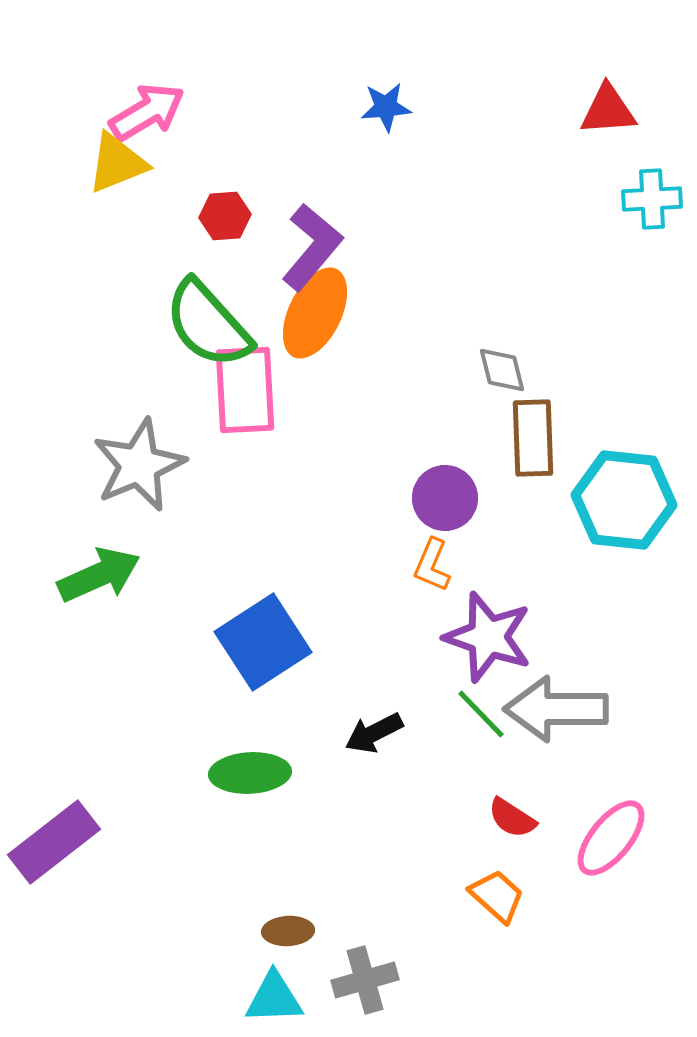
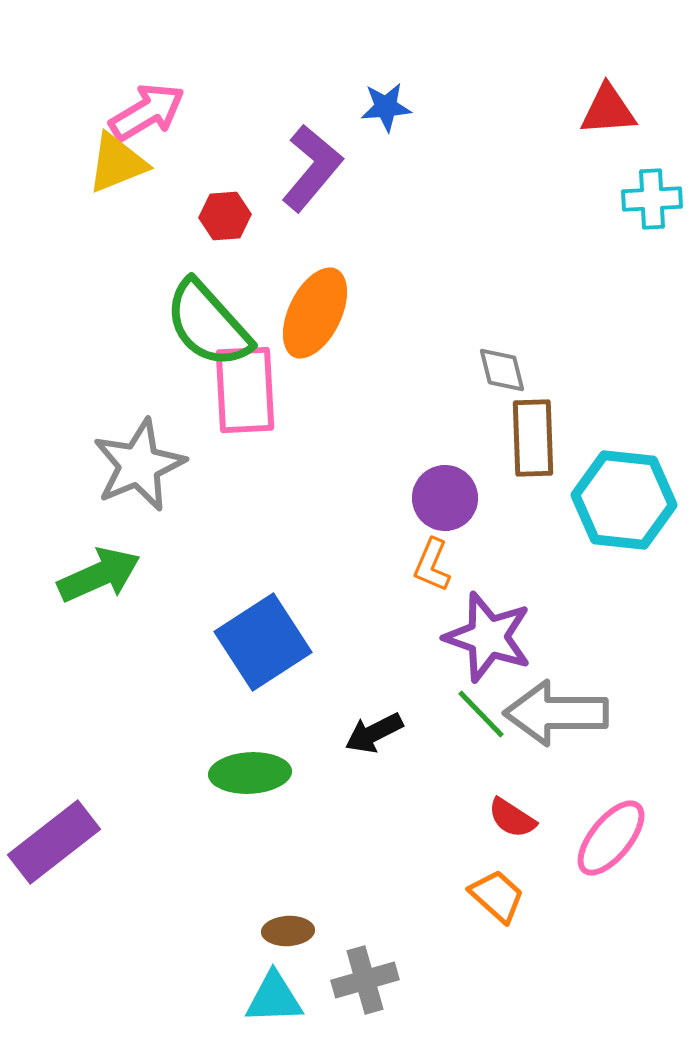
purple L-shape: moved 79 px up
gray arrow: moved 4 px down
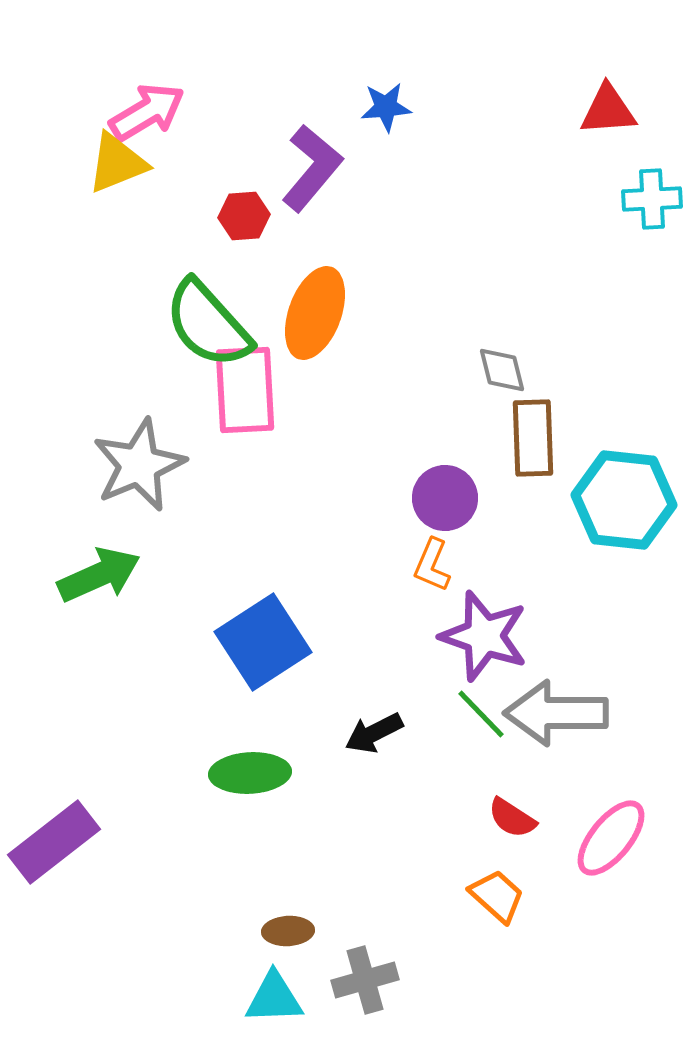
red hexagon: moved 19 px right
orange ellipse: rotated 6 degrees counterclockwise
purple star: moved 4 px left, 1 px up
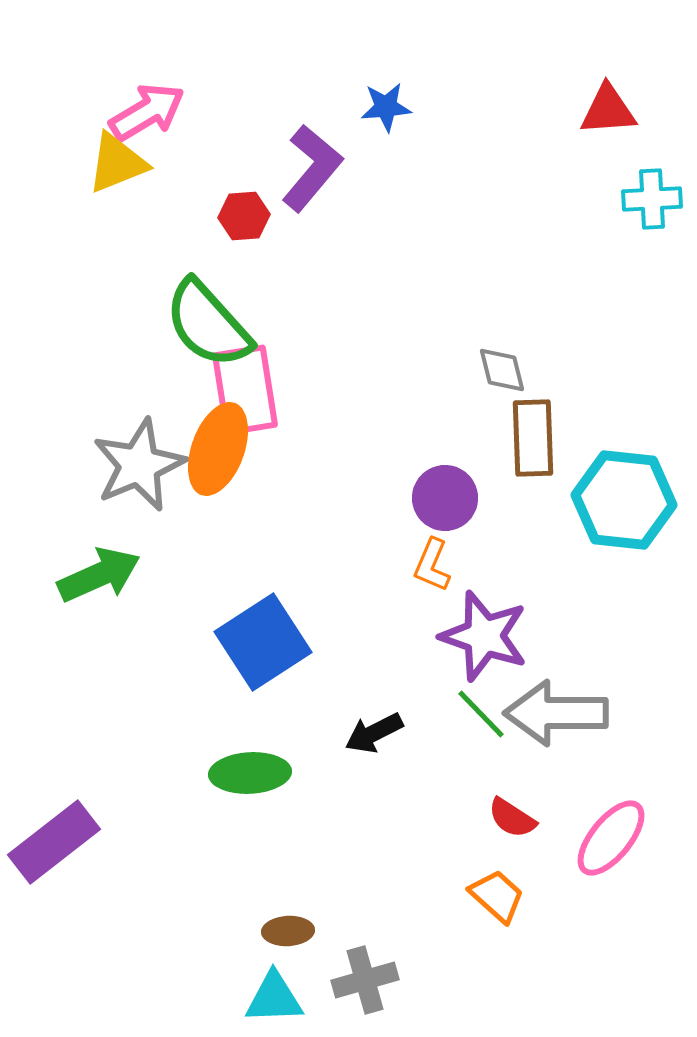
orange ellipse: moved 97 px left, 136 px down
pink rectangle: rotated 6 degrees counterclockwise
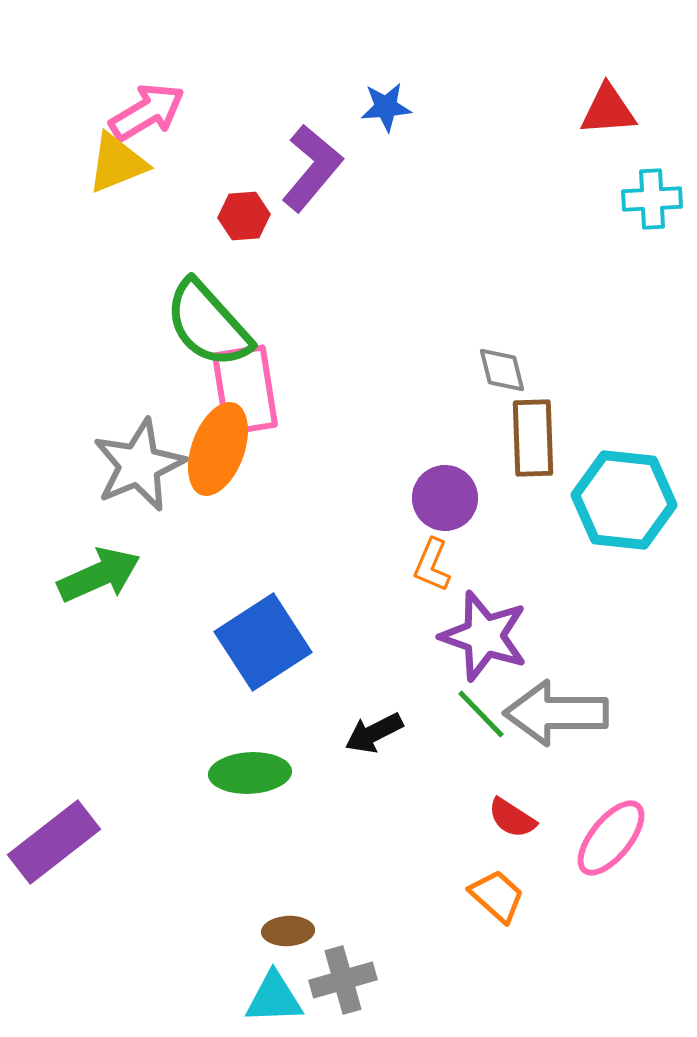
gray cross: moved 22 px left
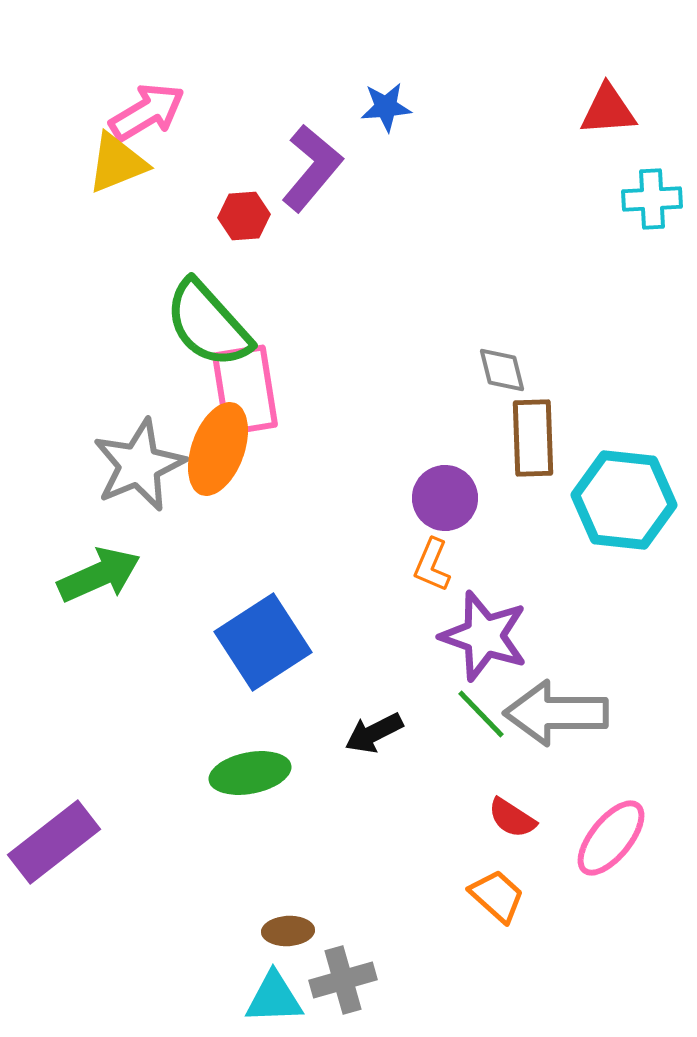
green ellipse: rotated 8 degrees counterclockwise
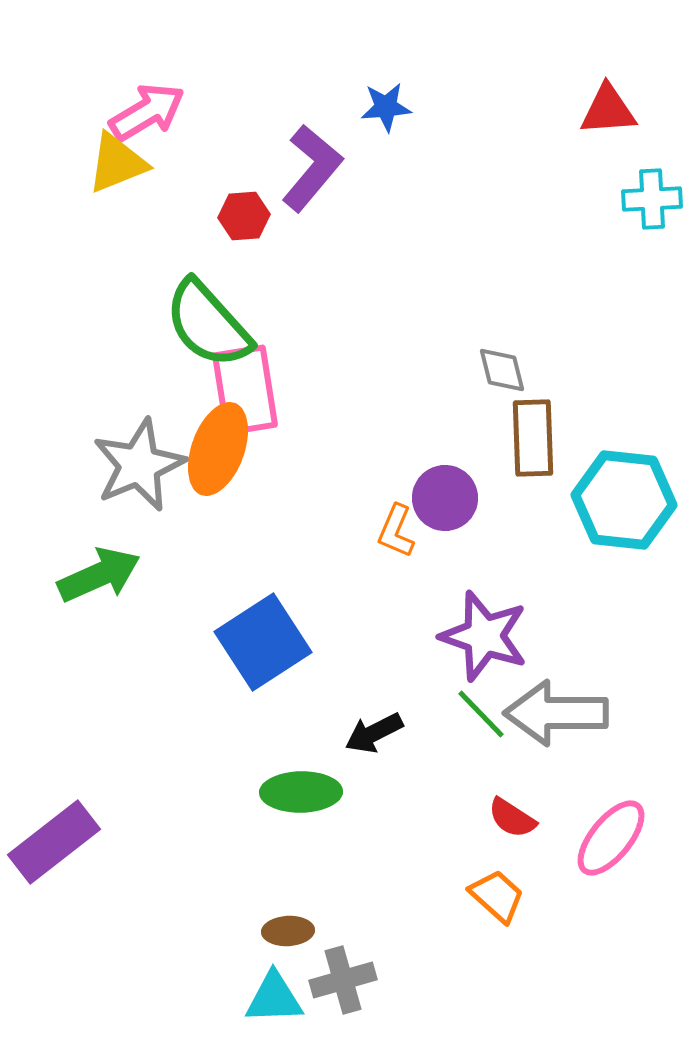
orange L-shape: moved 36 px left, 34 px up
green ellipse: moved 51 px right, 19 px down; rotated 10 degrees clockwise
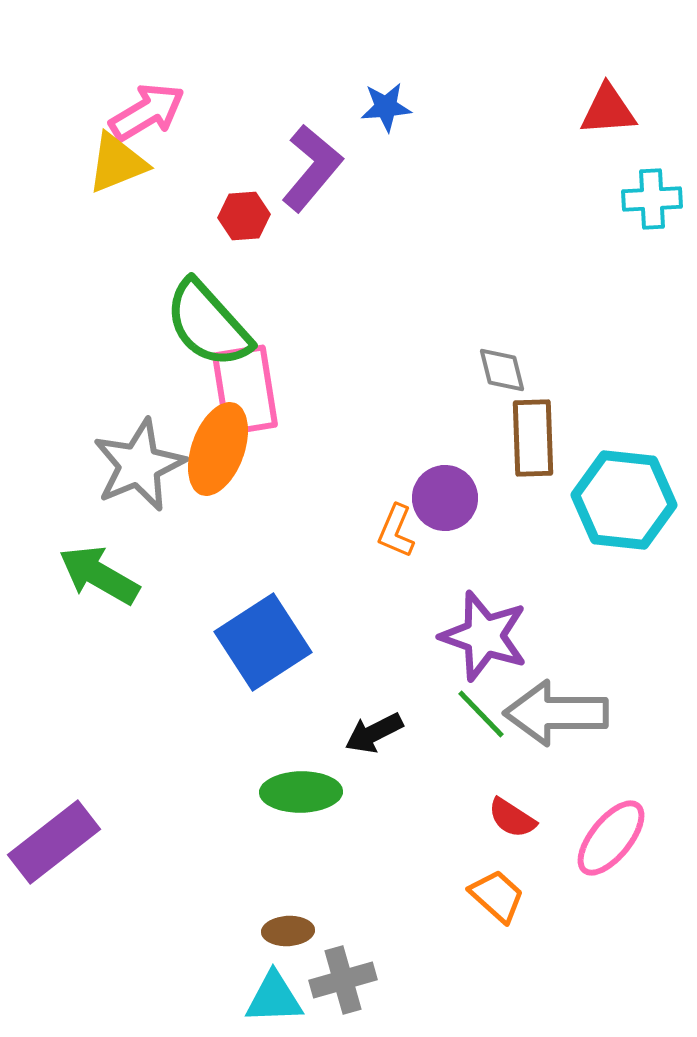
green arrow: rotated 126 degrees counterclockwise
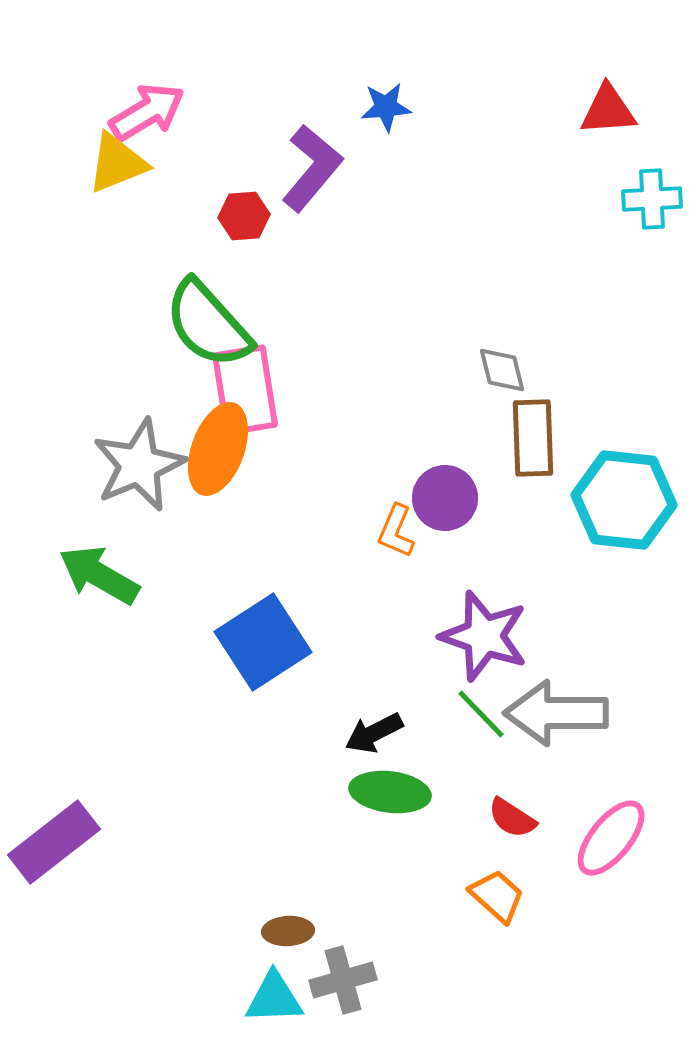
green ellipse: moved 89 px right; rotated 8 degrees clockwise
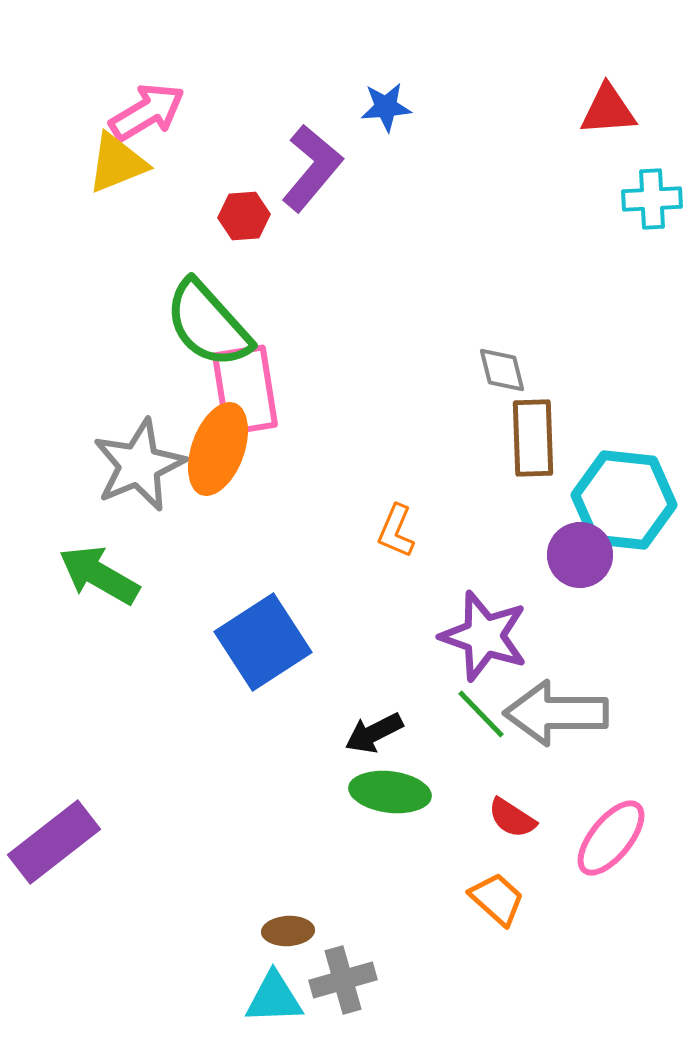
purple circle: moved 135 px right, 57 px down
orange trapezoid: moved 3 px down
